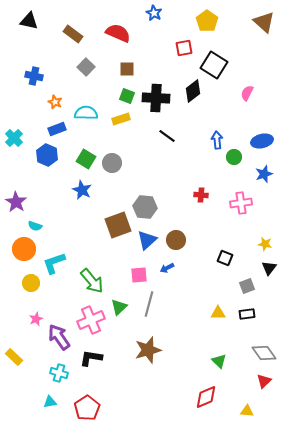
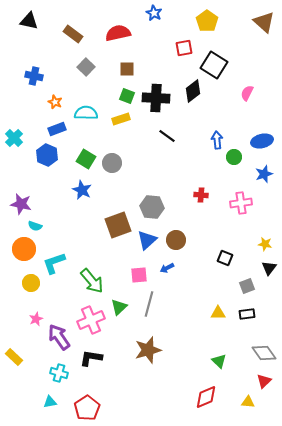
red semicircle at (118, 33): rotated 35 degrees counterclockwise
purple star at (16, 202): moved 5 px right, 2 px down; rotated 20 degrees counterclockwise
gray hexagon at (145, 207): moved 7 px right
yellow triangle at (247, 411): moved 1 px right, 9 px up
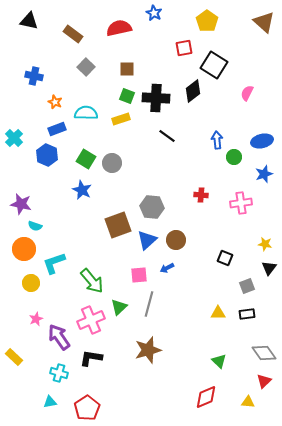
red semicircle at (118, 33): moved 1 px right, 5 px up
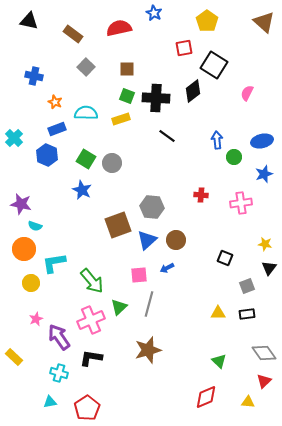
cyan L-shape at (54, 263): rotated 10 degrees clockwise
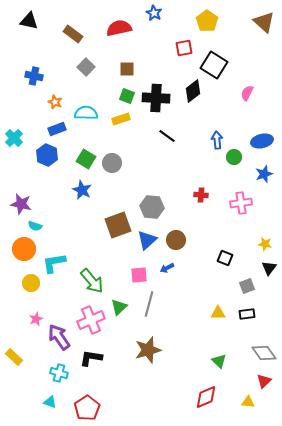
cyan triangle at (50, 402): rotated 32 degrees clockwise
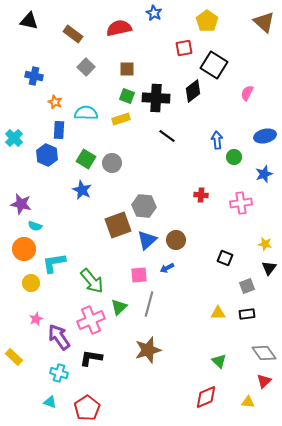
blue rectangle at (57, 129): moved 2 px right, 1 px down; rotated 66 degrees counterclockwise
blue ellipse at (262, 141): moved 3 px right, 5 px up
gray hexagon at (152, 207): moved 8 px left, 1 px up
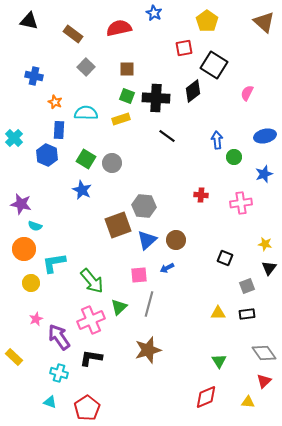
green triangle at (219, 361): rotated 14 degrees clockwise
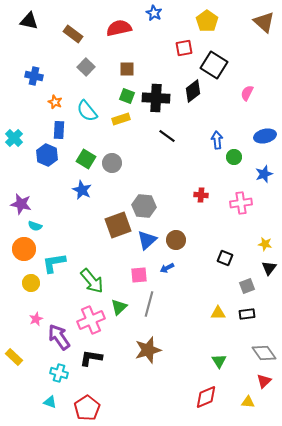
cyan semicircle at (86, 113): moved 1 px right, 2 px up; rotated 130 degrees counterclockwise
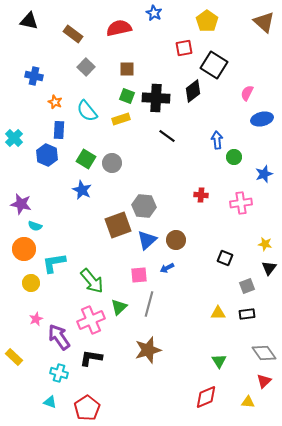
blue ellipse at (265, 136): moved 3 px left, 17 px up
